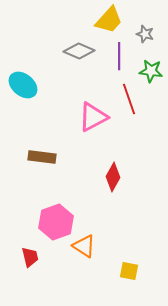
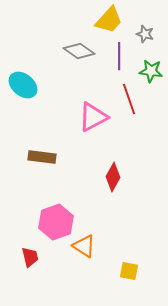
gray diamond: rotated 12 degrees clockwise
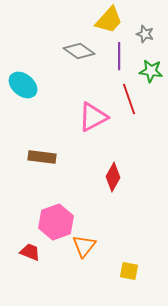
orange triangle: rotated 35 degrees clockwise
red trapezoid: moved 5 px up; rotated 55 degrees counterclockwise
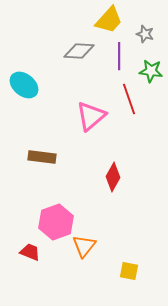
gray diamond: rotated 32 degrees counterclockwise
cyan ellipse: moved 1 px right
pink triangle: moved 2 px left, 1 px up; rotated 12 degrees counterclockwise
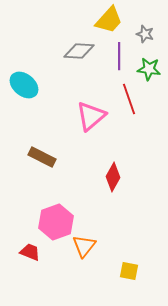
green star: moved 2 px left, 2 px up
brown rectangle: rotated 20 degrees clockwise
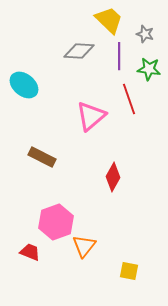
yellow trapezoid: rotated 88 degrees counterclockwise
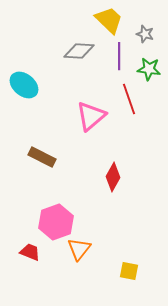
orange triangle: moved 5 px left, 3 px down
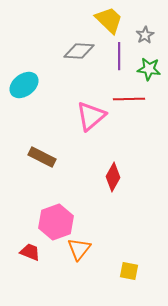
gray star: moved 1 px down; rotated 24 degrees clockwise
cyan ellipse: rotated 76 degrees counterclockwise
red line: rotated 72 degrees counterclockwise
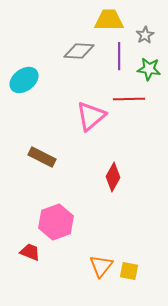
yellow trapezoid: rotated 44 degrees counterclockwise
cyan ellipse: moved 5 px up
orange triangle: moved 22 px right, 17 px down
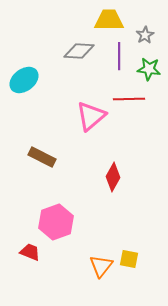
yellow square: moved 12 px up
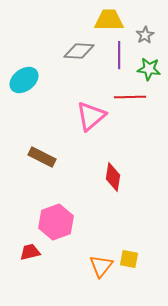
purple line: moved 1 px up
red line: moved 1 px right, 2 px up
red diamond: rotated 20 degrees counterclockwise
red trapezoid: rotated 35 degrees counterclockwise
